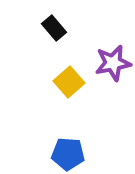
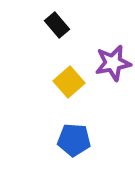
black rectangle: moved 3 px right, 3 px up
blue pentagon: moved 6 px right, 14 px up
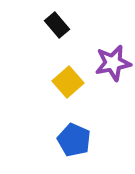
yellow square: moved 1 px left
blue pentagon: rotated 20 degrees clockwise
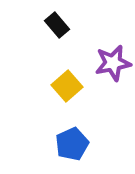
yellow square: moved 1 px left, 4 px down
blue pentagon: moved 2 px left, 4 px down; rotated 24 degrees clockwise
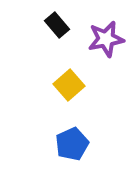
purple star: moved 7 px left, 24 px up
yellow square: moved 2 px right, 1 px up
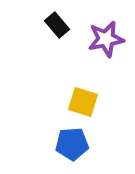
yellow square: moved 14 px right, 17 px down; rotated 32 degrees counterclockwise
blue pentagon: rotated 20 degrees clockwise
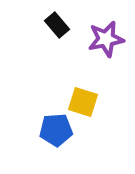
blue pentagon: moved 16 px left, 14 px up
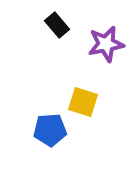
purple star: moved 5 px down
blue pentagon: moved 6 px left
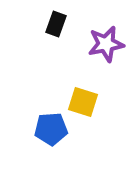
black rectangle: moved 1 px left, 1 px up; rotated 60 degrees clockwise
blue pentagon: moved 1 px right, 1 px up
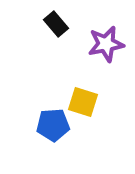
black rectangle: rotated 60 degrees counterclockwise
blue pentagon: moved 2 px right, 4 px up
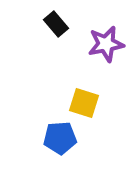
yellow square: moved 1 px right, 1 px down
blue pentagon: moved 7 px right, 13 px down
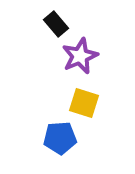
purple star: moved 26 px left, 12 px down; rotated 12 degrees counterclockwise
